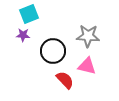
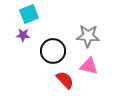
pink triangle: moved 2 px right
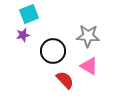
purple star: rotated 16 degrees counterclockwise
pink triangle: rotated 18 degrees clockwise
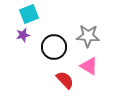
black circle: moved 1 px right, 4 px up
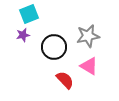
gray star: rotated 15 degrees counterclockwise
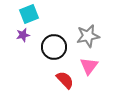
pink triangle: rotated 36 degrees clockwise
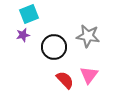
gray star: rotated 20 degrees clockwise
pink triangle: moved 9 px down
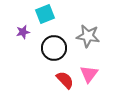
cyan square: moved 16 px right
purple star: moved 3 px up
black circle: moved 1 px down
pink triangle: moved 1 px up
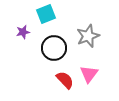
cyan square: moved 1 px right
gray star: rotated 30 degrees counterclockwise
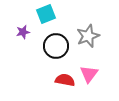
black circle: moved 2 px right, 2 px up
red semicircle: rotated 36 degrees counterclockwise
